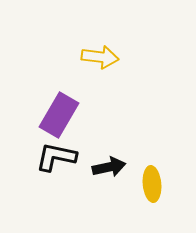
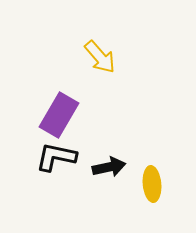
yellow arrow: rotated 42 degrees clockwise
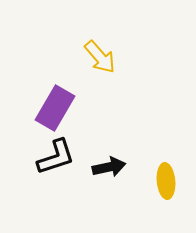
purple rectangle: moved 4 px left, 7 px up
black L-shape: rotated 150 degrees clockwise
yellow ellipse: moved 14 px right, 3 px up
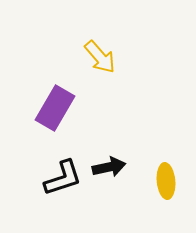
black L-shape: moved 7 px right, 21 px down
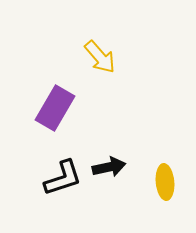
yellow ellipse: moved 1 px left, 1 px down
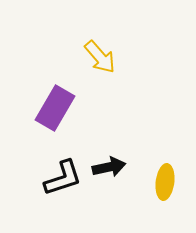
yellow ellipse: rotated 12 degrees clockwise
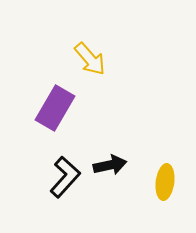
yellow arrow: moved 10 px left, 2 px down
black arrow: moved 1 px right, 2 px up
black L-shape: moved 2 px right, 1 px up; rotated 30 degrees counterclockwise
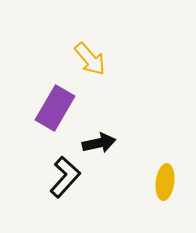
black arrow: moved 11 px left, 22 px up
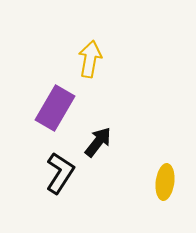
yellow arrow: rotated 129 degrees counterclockwise
black arrow: moved 1 px left, 1 px up; rotated 40 degrees counterclockwise
black L-shape: moved 5 px left, 4 px up; rotated 9 degrees counterclockwise
